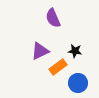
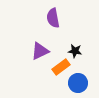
purple semicircle: rotated 12 degrees clockwise
orange rectangle: moved 3 px right
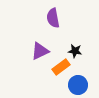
blue circle: moved 2 px down
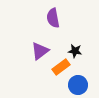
purple triangle: rotated 12 degrees counterclockwise
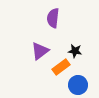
purple semicircle: rotated 18 degrees clockwise
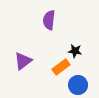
purple semicircle: moved 4 px left, 2 px down
purple triangle: moved 17 px left, 10 px down
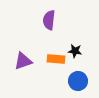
purple triangle: rotated 18 degrees clockwise
orange rectangle: moved 5 px left, 8 px up; rotated 42 degrees clockwise
blue circle: moved 4 px up
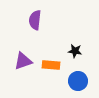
purple semicircle: moved 14 px left
orange rectangle: moved 5 px left, 6 px down
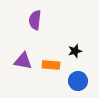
black star: rotated 24 degrees counterclockwise
purple triangle: rotated 30 degrees clockwise
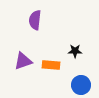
black star: rotated 16 degrees clockwise
purple triangle: rotated 30 degrees counterclockwise
blue circle: moved 3 px right, 4 px down
